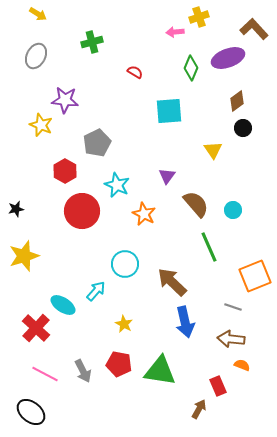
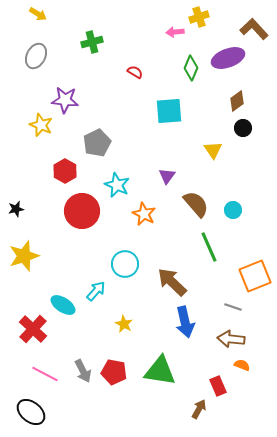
red cross at (36, 328): moved 3 px left, 1 px down
red pentagon at (119, 364): moved 5 px left, 8 px down
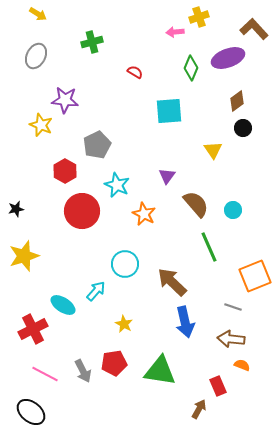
gray pentagon at (97, 143): moved 2 px down
red cross at (33, 329): rotated 20 degrees clockwise
red pentagon at (114, 372): moved 9 px up; rotated 20 degrees counterclockwise
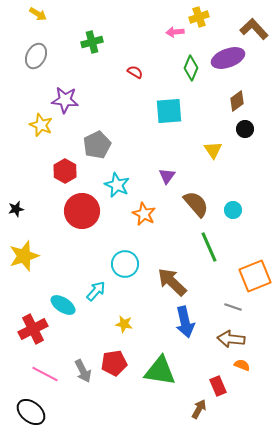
black circle at (243, 128): moved 2 px right, 1 px down
yellow star at (124, 324): rotated 18 degrees counterclockwise
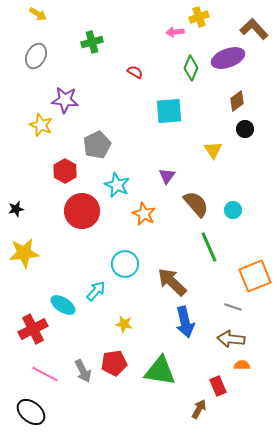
yellow star at (24, 256): moved 3 px up; rotated 12 degrees clockwise
orange semicircle at (242, 365): rotated 21 degrees counterclockwise
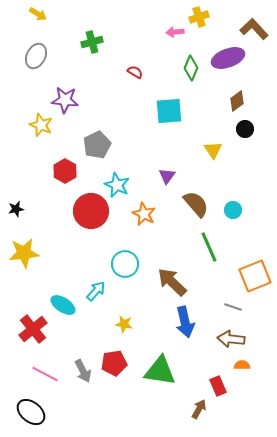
red circle at (82, 211): moved 9 px right
red cross at (33, 329): rotated 12 degrees counterclockwise
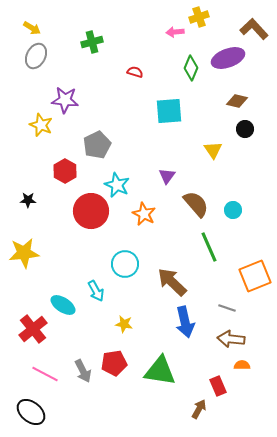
yellow arrow at (38, 14): moved 6 px left, 14 px down
red semicircle at (135, 72): rotated 14 degrees counterclockwise
brown diamond at (237, 101): rotated 50 degrees clockwise
black star at (16, 209): moved 12 px right, 9 px up; rotated 14 degrees clockwise
cyan arrow at (96, 291): rotated 110 degrees clockwise
gray line at (233, 307): moved 6 px left, 1 px down
